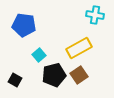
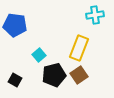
cyan cross: rotated 18 degrees counterclockwise
blue pentagon: moved 9 px left
yellow rectangle: rotated 40 degrees counterclockwise
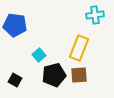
brown square: rotated 30 degrees clockwise
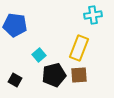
cyan cross: moved 2 px left
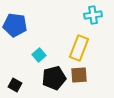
black pentagon: moved 3 px down
black square: moved 5 px down
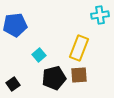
cyan cross: moved 7 px right
blue pentagon: rotated 15 degrees counterclockwise
black square: moved 2 px left, 1 px up; rotated 24 degrees clockwise
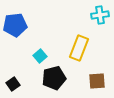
cyan square: moved 1 px right, 1 px down
brown square: moved 18 px right, 6 px down
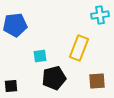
cyan square: rotated 32 degrees clockwise
black square: moved 2 px left, 2 px down; rotated 32 degrees clockwise
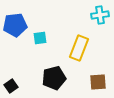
cyan square: moved 18 px up
brown square: moved 1 px right, 1 px down
black square: rotated 32 degrees counterclockwise
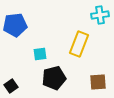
cyan square: moved 16 px down
yellow rectangle: moved 4 px up
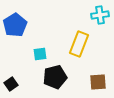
blue pentagon: rotated 25 degrees counterclockwise
black pentagon: moved 1 px right, 1 px up
black square: moved 2 px up
